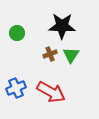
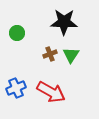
black star: moved 2 px right, 4 px up
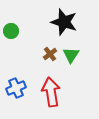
black star: rotated 16 degrees clockwise
green circle: moved 6 px left, 2 px up
brown cross: rotated 16 degrees counterclockwise
red arrow: rotated 128 degrees counterclockwise
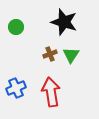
green circle: moved 5 px right, 4 px up
brown cross: rotated 16 degrees clockwise
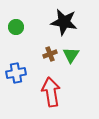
black star: rotated 8 degrees counterclockwise
blue cross: moved 15 px up; rotated 12 degrees clockwise
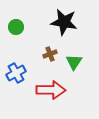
green triangle: moved 3 px right, 7 px down
blue cross: rotated 18 degrees counterclockwise
red arrow: moved 2 px up; rotated 100 degrees clockwise
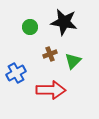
green circle: moved 14 px right
green triangle: moved 1 px left, 1 px up; rotated 12 degrees clockwise
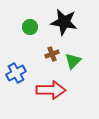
brown cross: moved 2 px right
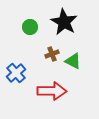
black star: rotated 20 degrees clockwise
green triangle: rotated 48 degrees counterclockwise
blue cross: rotated 12 degrees counterclockwise
red arrow: moved 1 px right, 1 px down
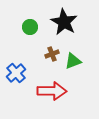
green triangle: rotated 48 degrees counterclockwise
